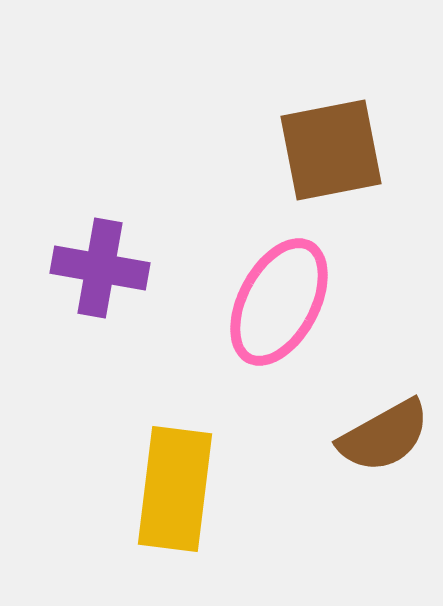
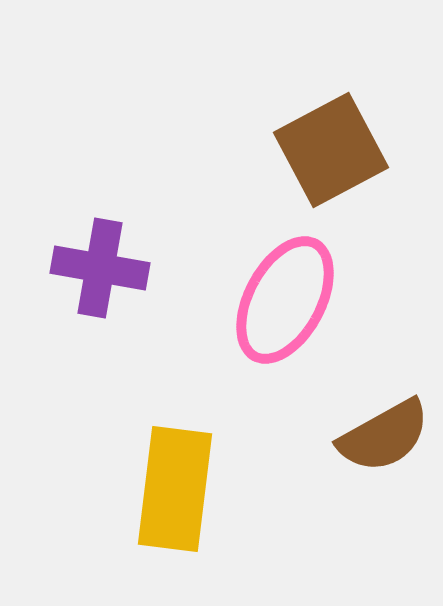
brown square: rotated 17 degrees counterclockwise
pink ellipse: moved 6 px right, 2 px up
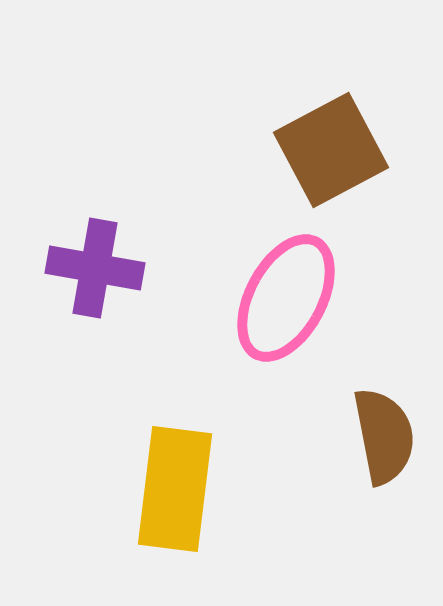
purple cross: moved 5 px left
pink ellipse: moved 1 px right, 2 px up
brown semicircle: rotated 72 degrees counterclockwise
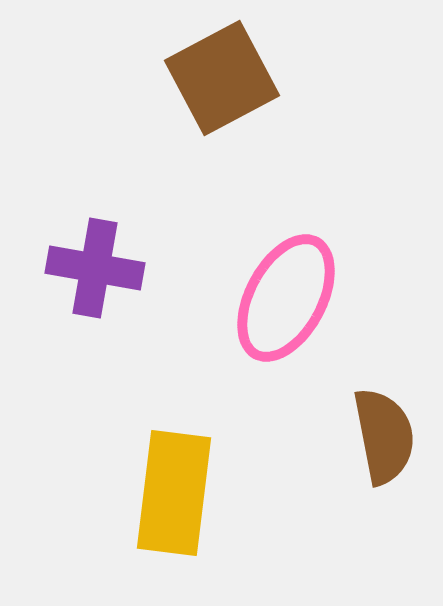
brown square: moved 109 px left, 72 px up
yellow rectangle: moved 1 px left, 4 px down
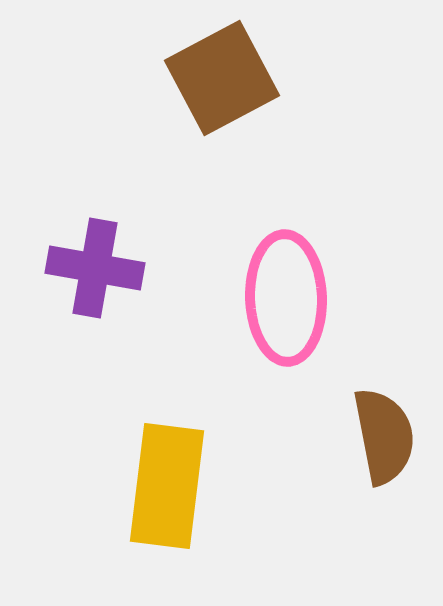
pink ellipse: rotated 30 degrees counterclockwise
yellow rectangle: moved 7 px left, 7 px up
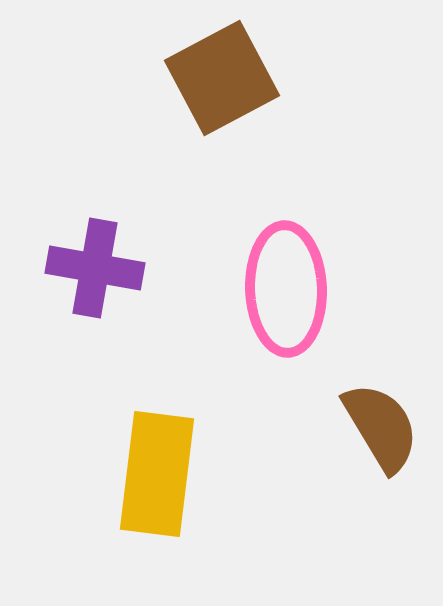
pink ellipse: moved 9 px up
brown semicircle: moved 3 px left, 9 px up; rotated 20 degrees counterclockwise
yellow rectangle: moved 10 px left, 12 px up
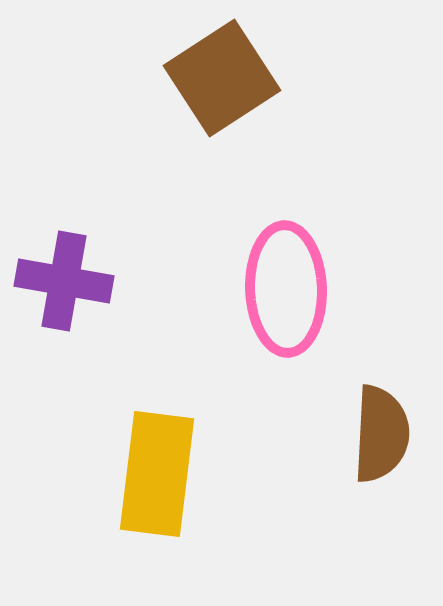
brown square: rotated 5 degrees counterclockwise
purple cross: moved 31 px left, 13 px down
brown semicircle: moved 7 px down; rotated 34 degrees clockwise
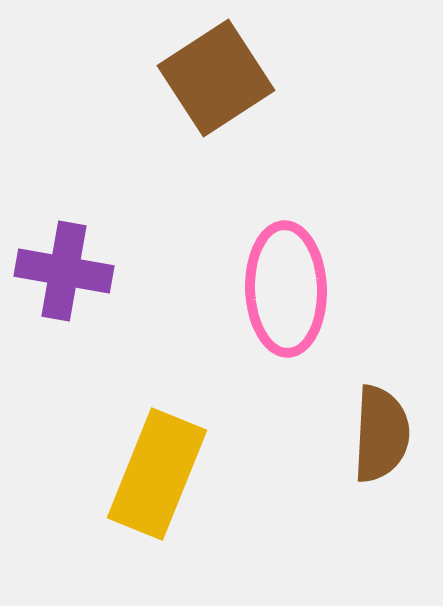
brown square: moved 6 px left
purple cross: moved 10 px up
yellow rectangle: rotated 15 degrees clockwise
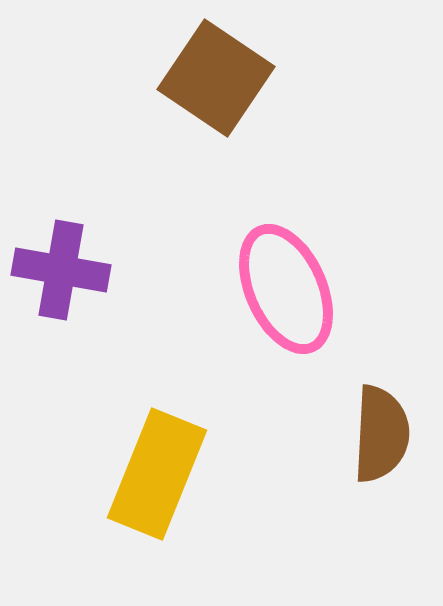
brown square: rotated 23 degrees counterclockwise
purple cross: moved 3 px left, 1 px up
pink ellipse: rotated 22 degrees counterclockwise
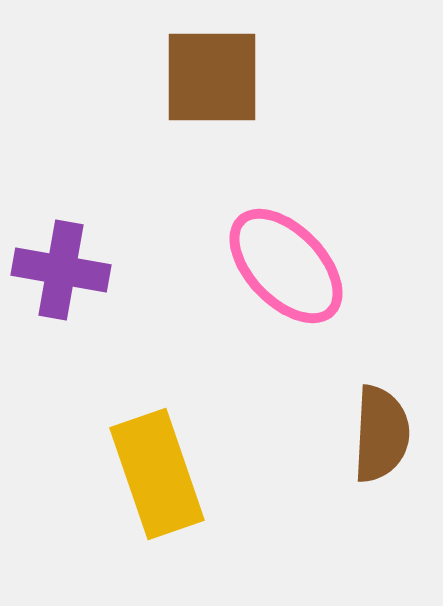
brown square: moved 4 px left, 1 px up; rotated 34 degrees counterclockwise
pink ellipse: moved 23 px up; rotated 20 degrees counterclockwise
yellow rectangle: rotated 41 degrees counterclockwise
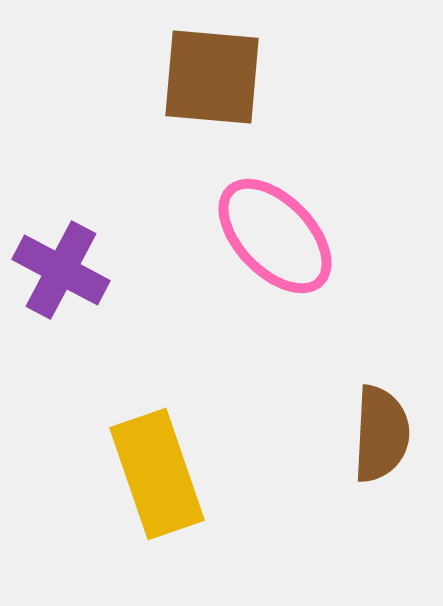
brown square: rotated 5 degrees clockwise
pink ellipse: moved 11 px left, 30 px up
purple cross: rotated 18 degrees clockwise
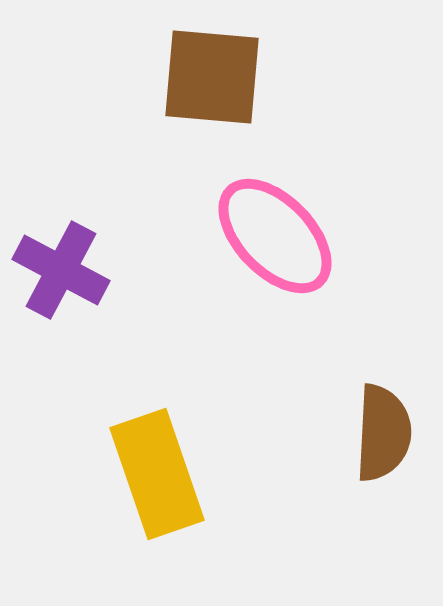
brown semicircle: moved 2 px right, 1 px up
